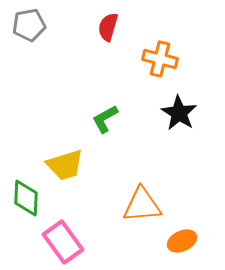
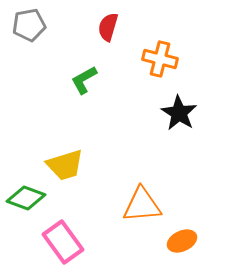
green L-shape: moved 21 px left, 39 px up
green diamond: rotated 72 degrees counterclockwise
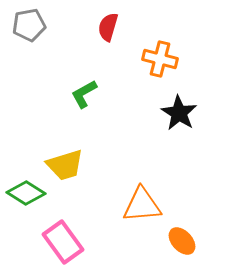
green L-shape: moved 14 px down
green diamond: moved 5 px up; rotated 12 degrees clockwise
orange ellipse: rotated 72 degrees clockwise
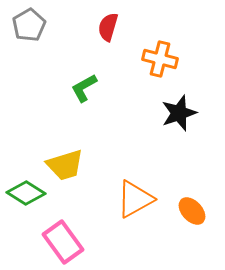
gray pentagon: rotated 20 degrees counterclockwise
green L-shape: moved 6 px up
black star: rotated 21 degrees clockwise
orange triangle: moved 7 px left, 6 px up; rotated 24 degrees counterclockwise
orange ellipse: moved 10 px right, 30 px up
